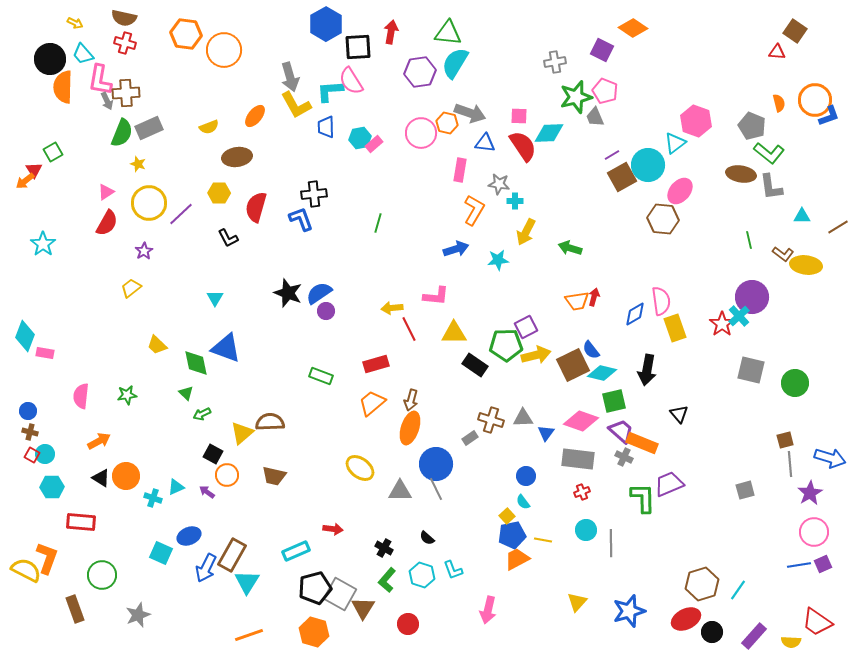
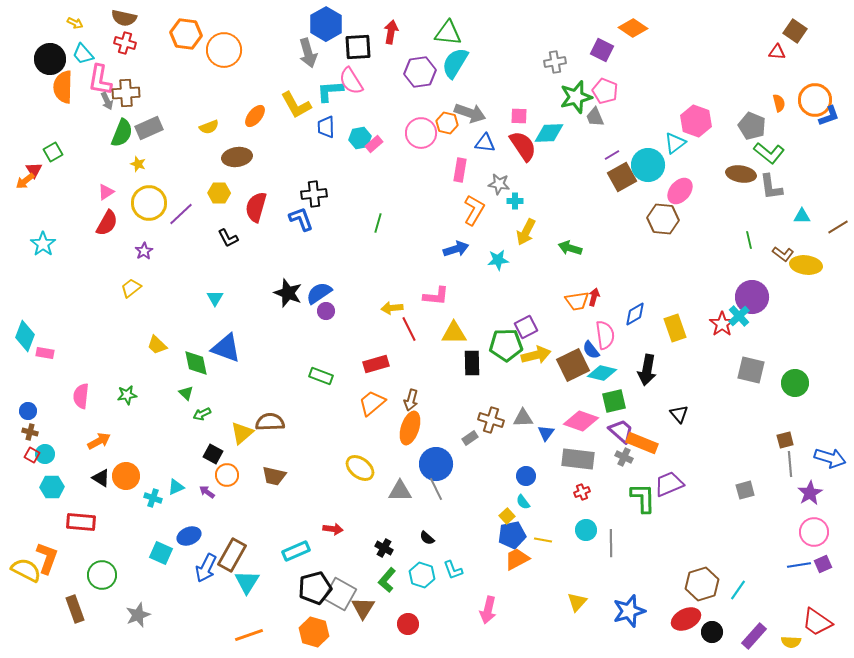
gray arrow at (290, 77): moved 18 px right, 24 px up
pink semicircle at (661, 301): moved 56 px left, 34 px down
black rectangle at (475, 365): moved 3 px left, 2 px up; rotated 55 degrees clockwise
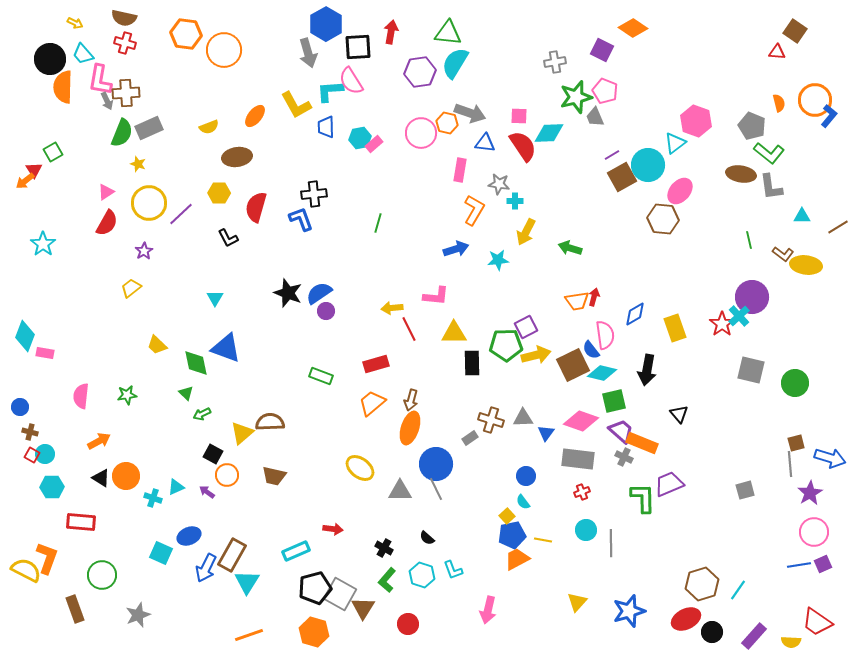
blue L-shape at (829, 116): rotated 30 degrees counterclockwise
blue circle at (28, 411): moved 8 px left, 4 px up
brown square at (785, 440): moved 11 px right, 3 px down
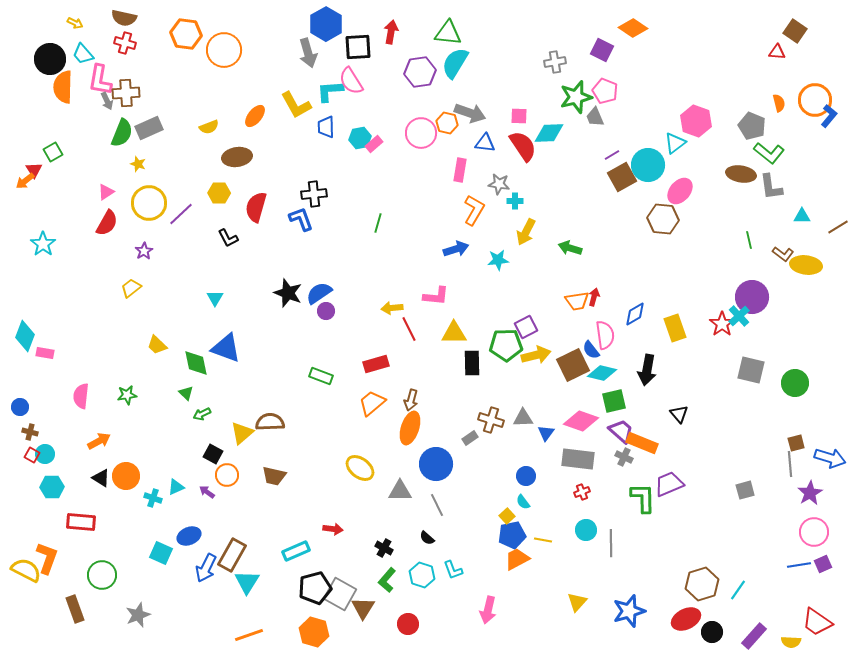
gray line at (436, 489): moved 1 px right, 16 px down
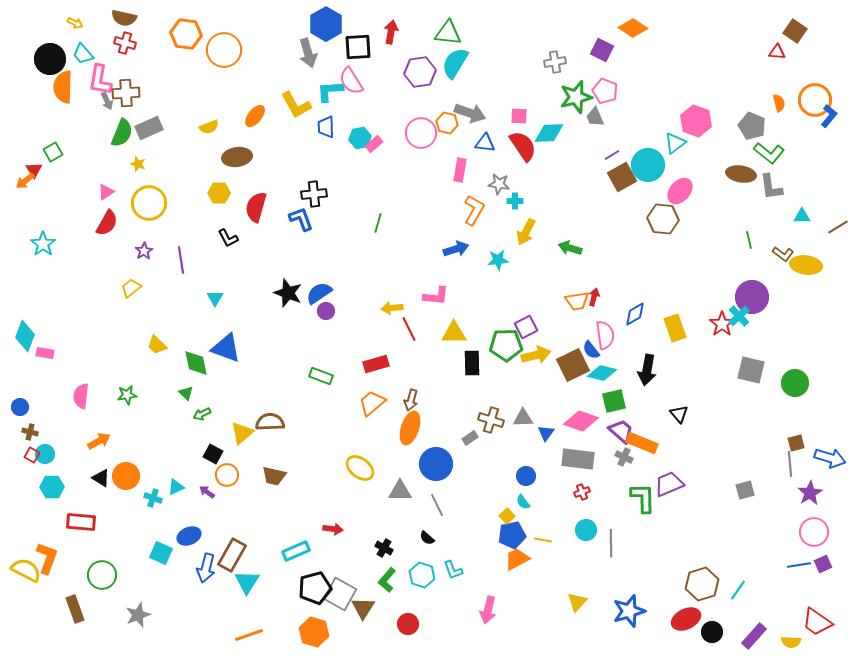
purple line at (181, 214): moved 46 px down; rotated 56 degrees counterclockwise
blue arrow at (206, 568): rotated 12 degrees counterclockwise
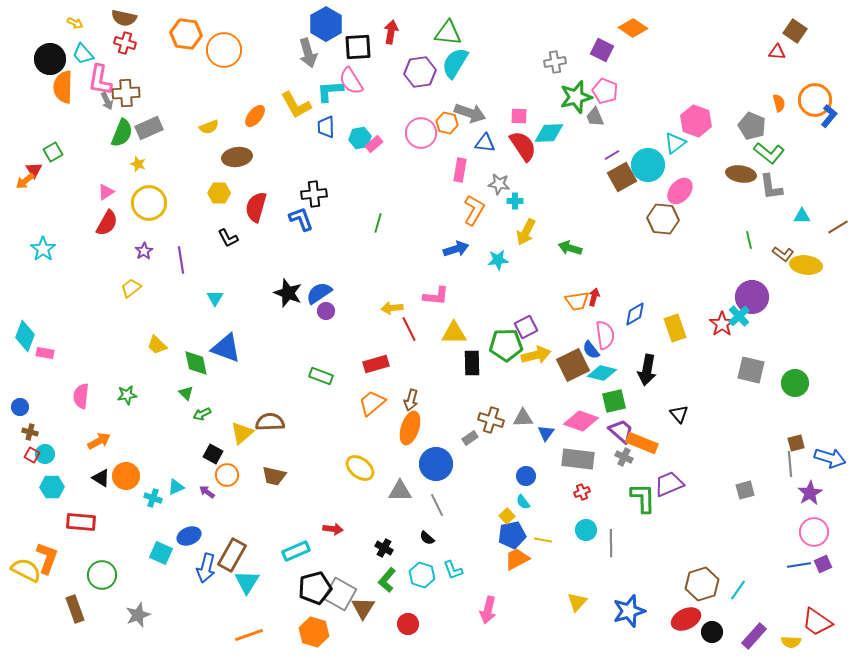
cyan star at (43, 244): moved 5 px down
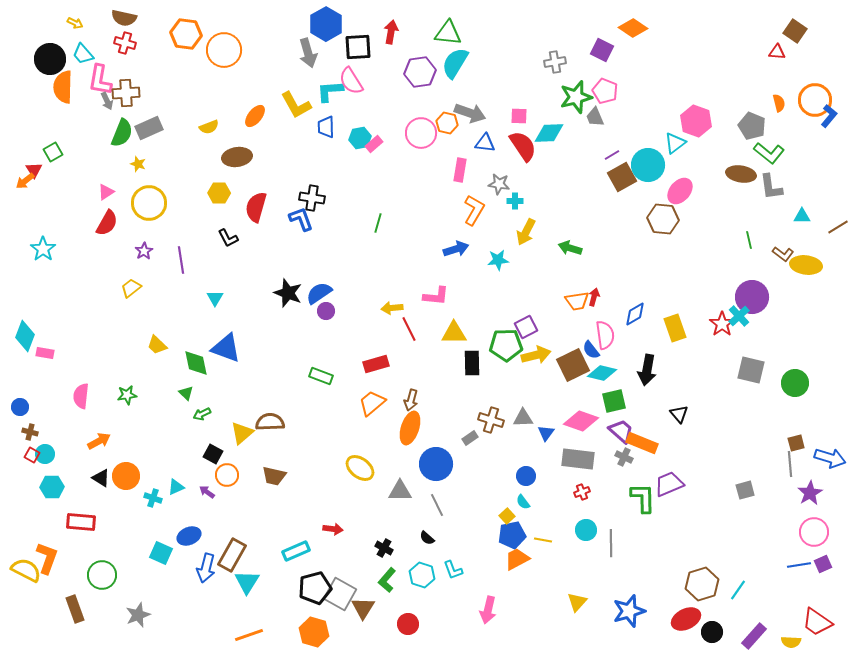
black cross at (314, 194): moved 2 px left, 4 px down; rotated 15 degrees clockwise
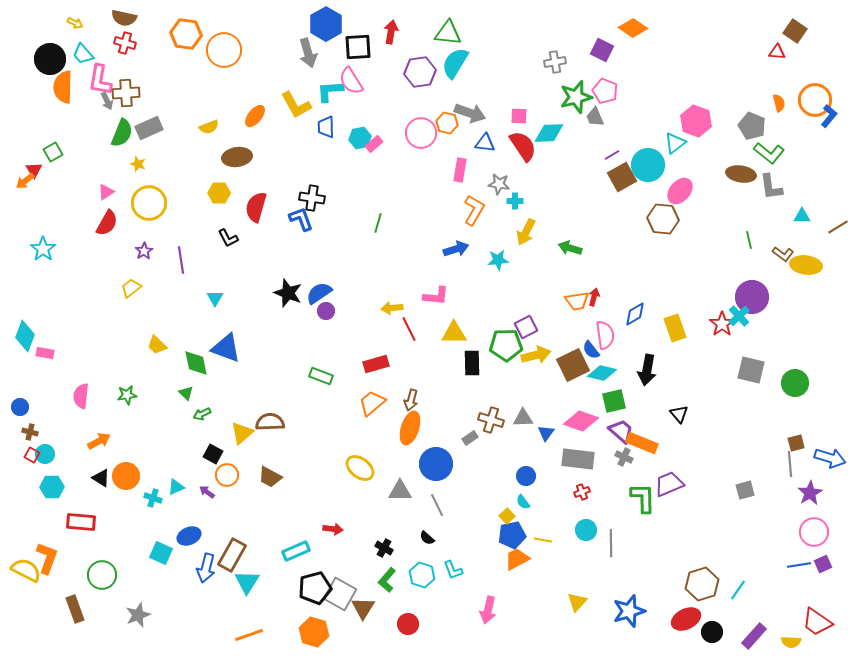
brown trapezoid at (274, 476): moved 4 px left, 1 px down; rotated 15 degrees clockwise
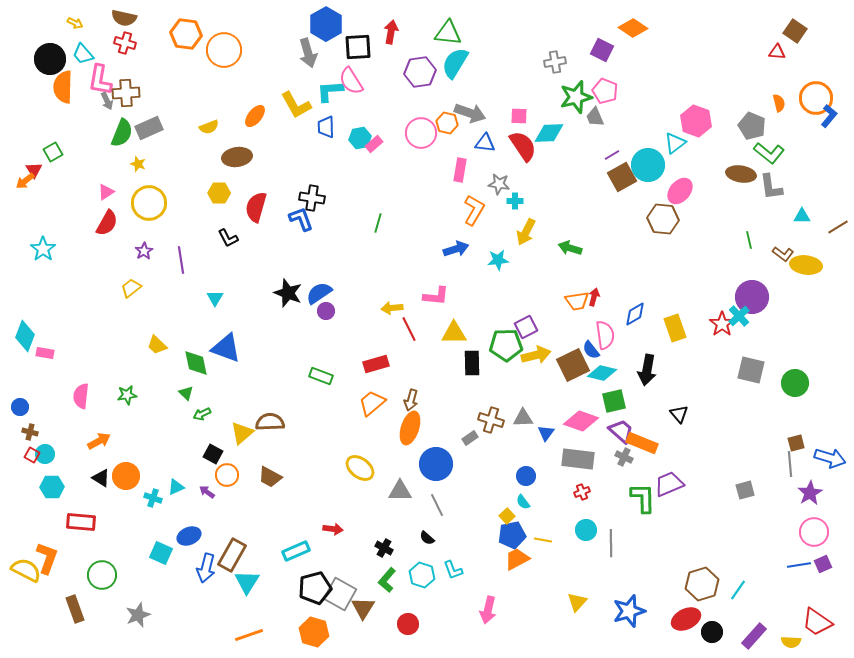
orange circle at (815, 100): moved 1 px right, 2 px up
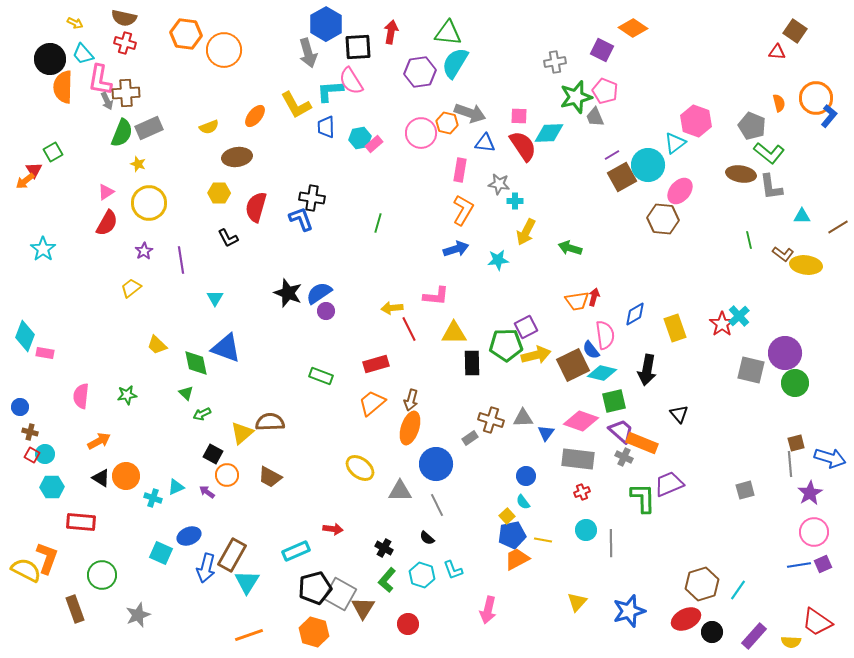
orange L-shape at (474, 210): moved 11 px left
purple circle at (752, 297): moved 33 px right, 56 px down
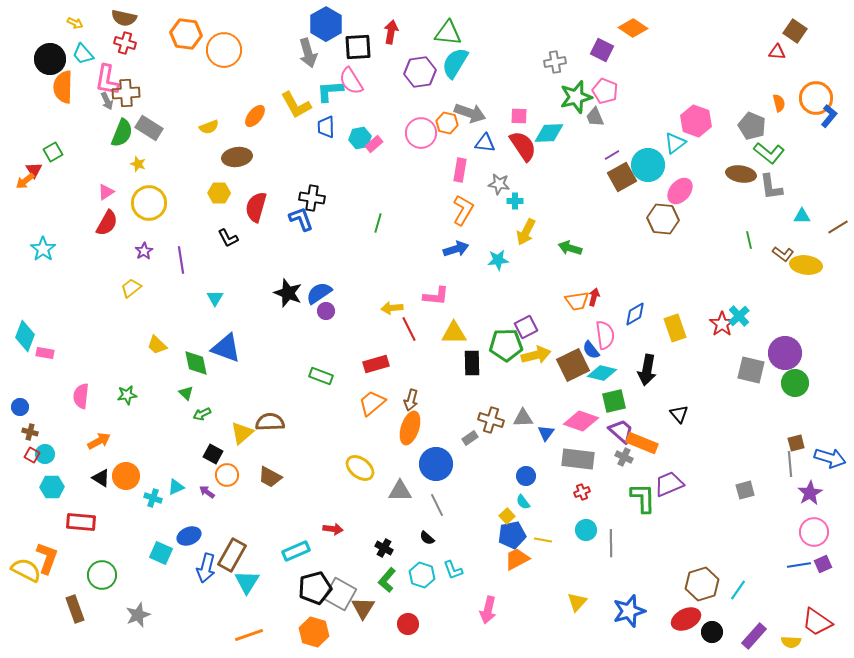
pink L-shape at (100, 80): moved 7 px right
gray rectangle at (149, 128): rotated 56 degrees clockwise
